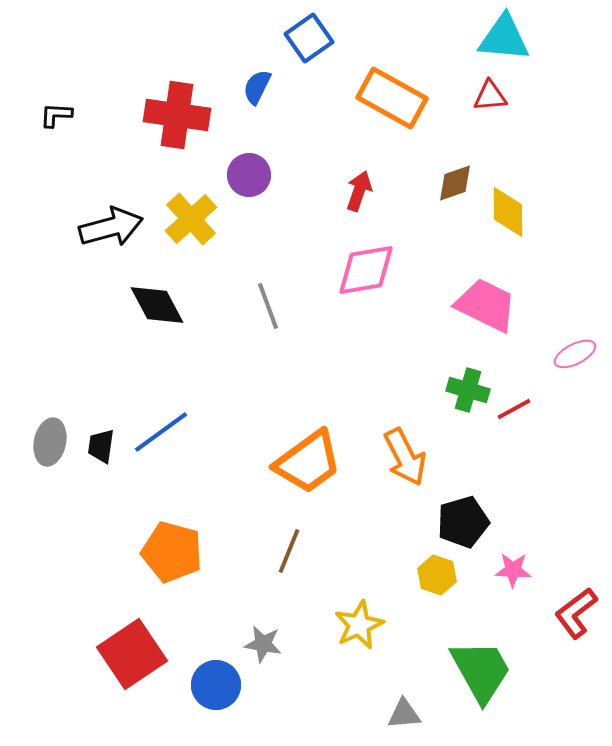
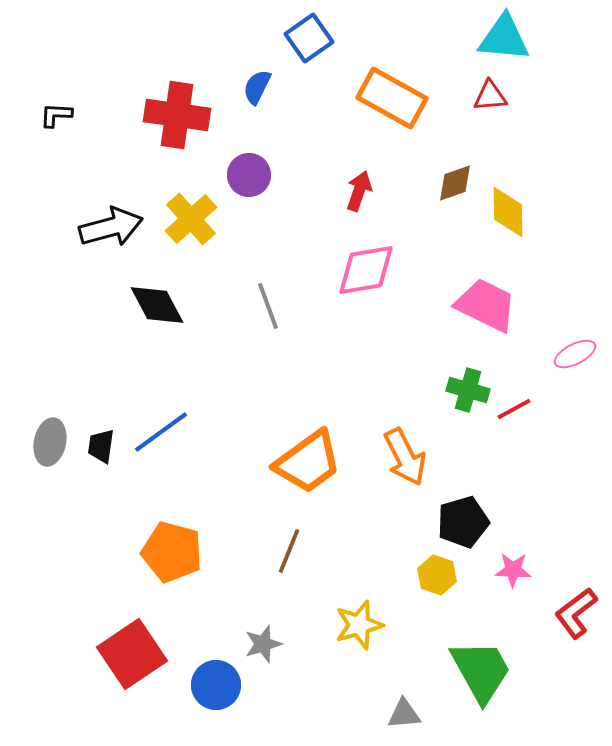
yellow star: rotated 9 degrees clockwise
gray star: rotated 27 degrees counterclockwise
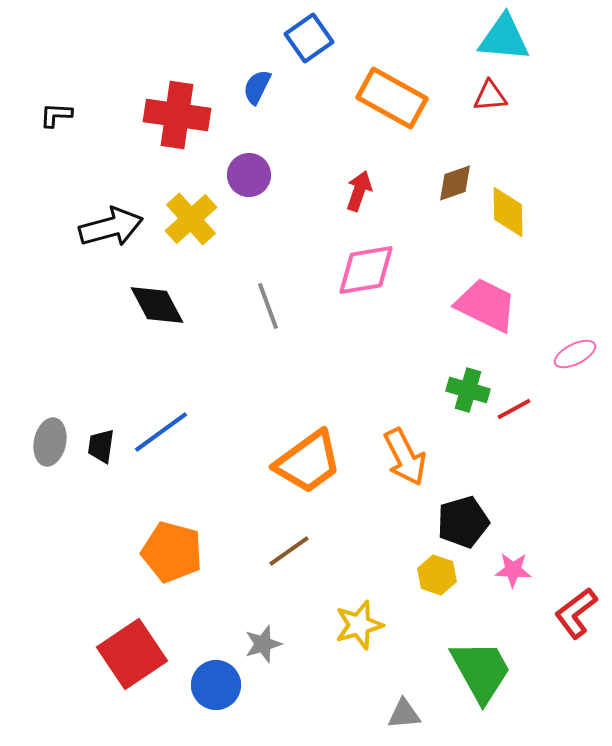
brown line: rotated 33 degrees clockwise
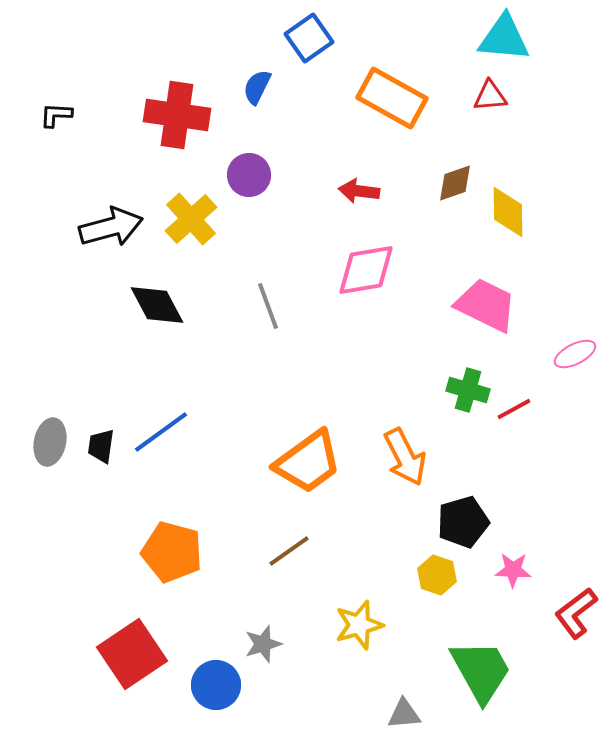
red arrow: rotated 102 degrees counterclockwise
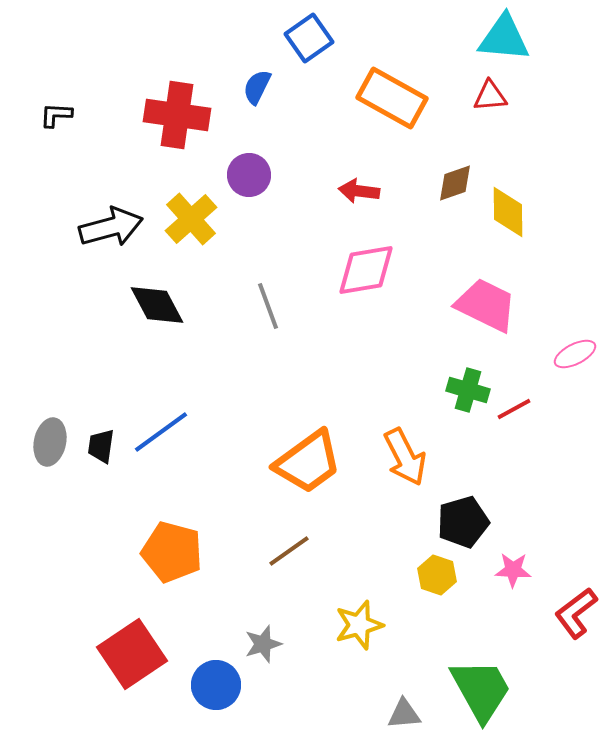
green trapezoid: moved 19 px down
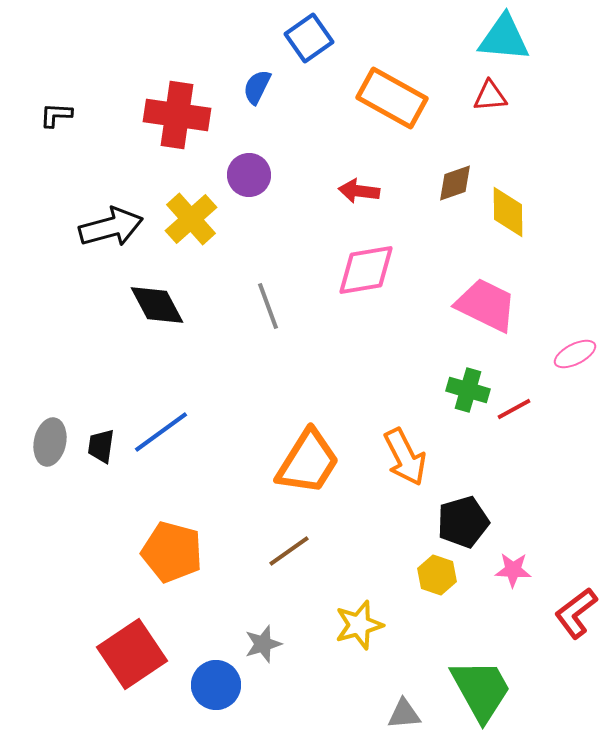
orange trapezoid: rotated 22 degrees counterclockwise
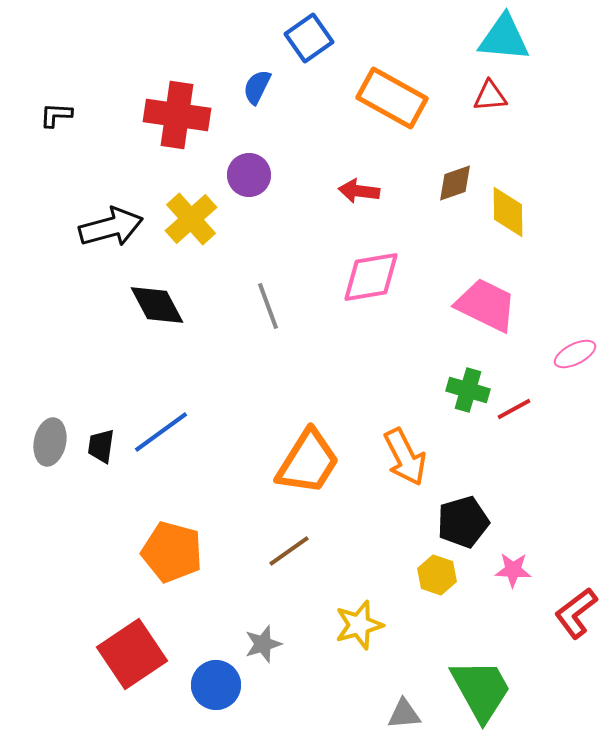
pink diamond: moved 5 px right, 7 px down
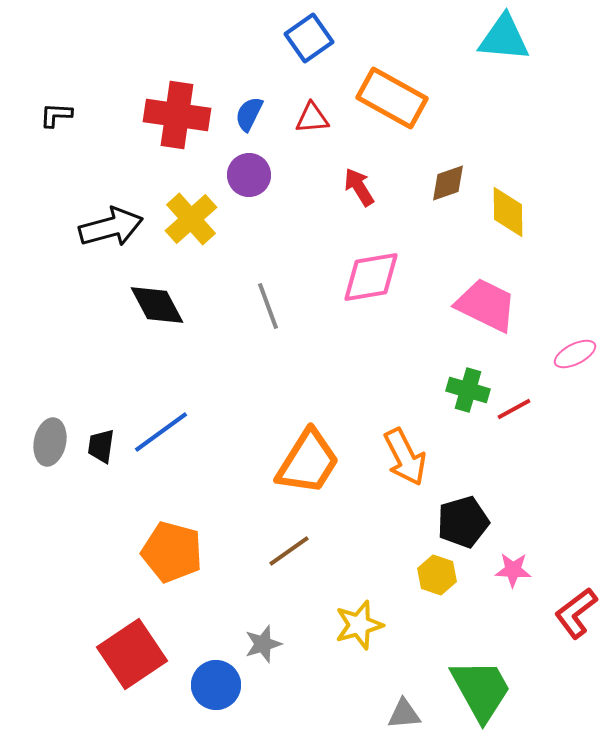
blue semicircle: moved 8 px left, 27 px down
red triangle: moved 178 px left, 22 px down
brown diamond: moved 7 px left
red arrow: moved 4 px up; rotated 51 degrees clockwise
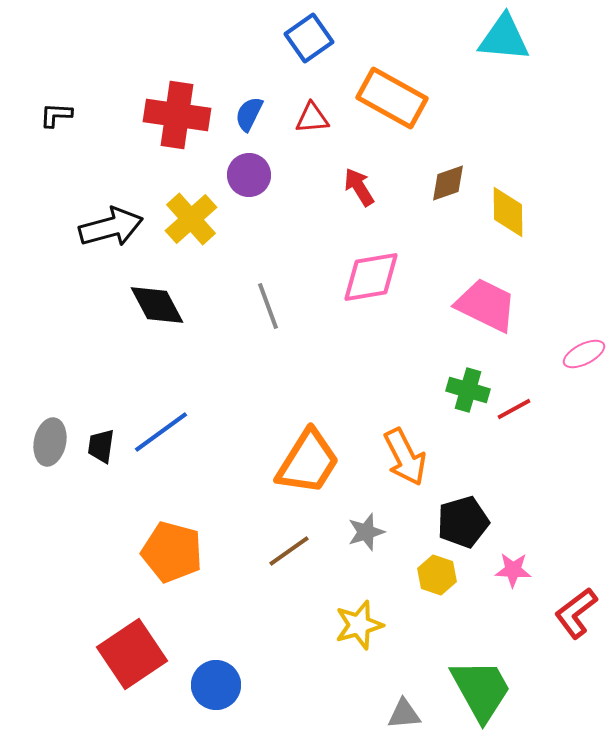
pink ellipse: moved 9 px right
gray star: moved 103 px right, 112 px up
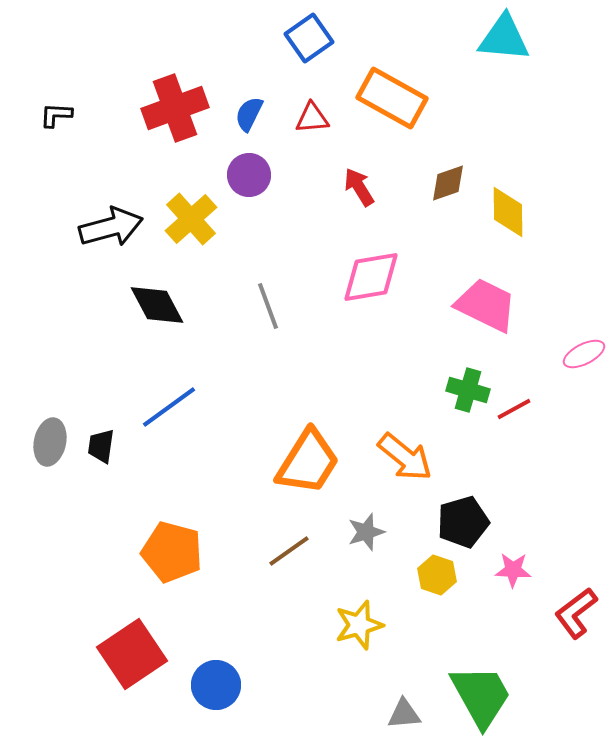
red cross: moved 2 px left, 7 px up; rotated 28 degrees counterclockwise
blue line: moved 8 px right, 25 px up
orange arrow: rotated 24 degrees counterclockwise
green trapezoid: moved 6 px down
